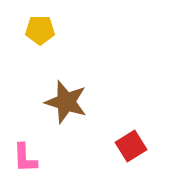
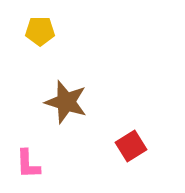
yellow pentagon: moved 1 px down
pink L-shape: moved 3 px right, 6 px down
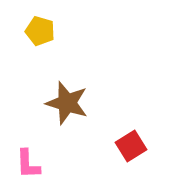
yellow pentagon: rotated 16 degrees clockwise
brown star: moved 1 px right, 1 px down
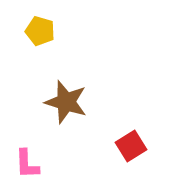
brown star: moved 1 px left, 1 px up
pink L-shape: moved 1 px left
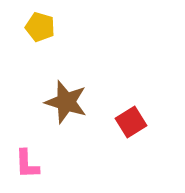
yellow pentagon: moved 4 px up
red square: moved 24 px up
